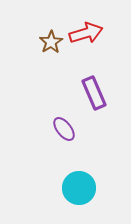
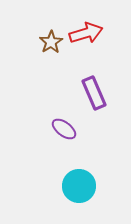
purple ellipse: rotated 15 degrees counterclockwise
cyan circle: moved 2 px up
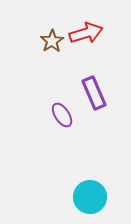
brown star: moved 1 px right, 1 px up
purple ellipse: moved 2 px left, 14 px up; rotated 20 degrees clockwise
cyan circle: moved 11 px right, 11 px down
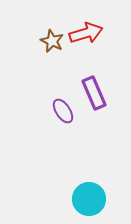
brown star: rotated 15 degrees counterclockwise
purple ellipse: moved 1 px right, 4 px up
cyan circle: moved 1 px left, 2 px down
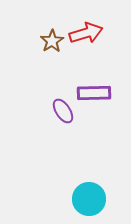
brown star: rotated 15 degrees clockwise
purple rectangle: rotated 68 degrees counterclockwise
